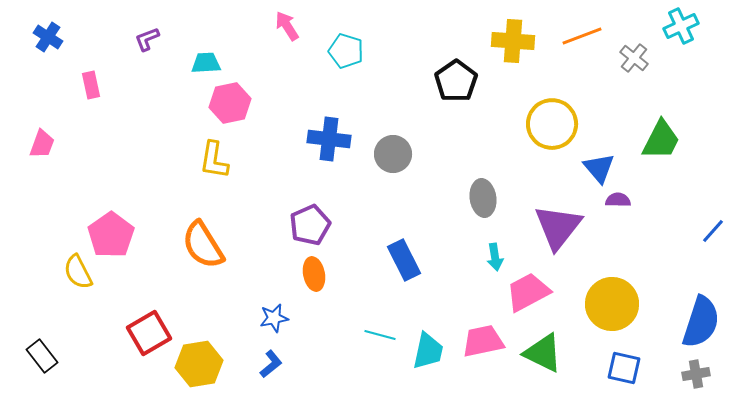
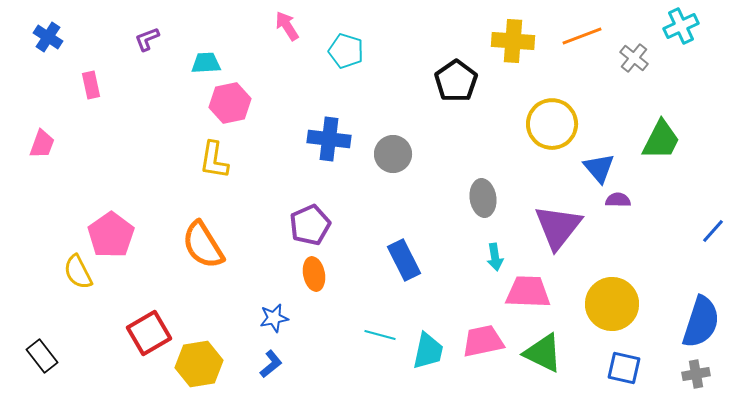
pink trapezoid at (528, 292): rotated 30 degrees clockwise
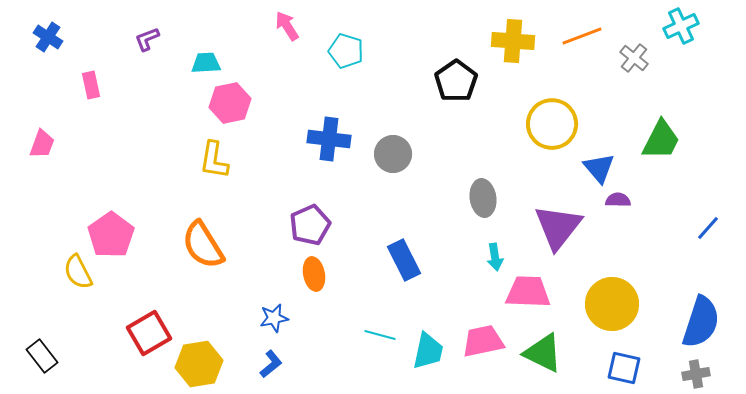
blue line at (713, 231): moved 5 px left, 3 px up
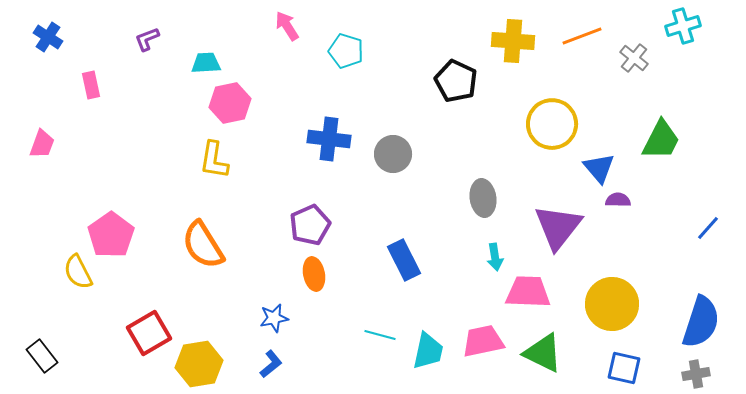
cyan cross at (681, 26): moved 2 px right; rotated 8 degrees clockwise
black pentagon at (456, 81): rotated 12 degrees counterclockwise
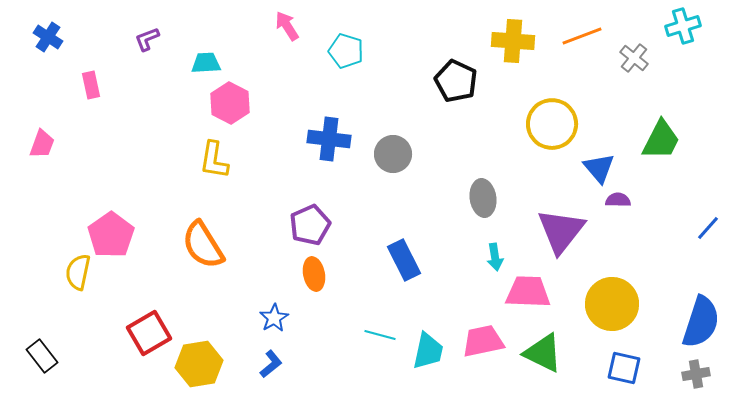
pink hexagon at (230, 103): rotated 21 degrees counterclockwise
purple triangle at (558, 227): moved 3 px right, 4 px down
yellow semicircle at (78, 272): rotated 39 degrees clockwise
blue star at (274, 318): rotated 20 degrees counterclockwise
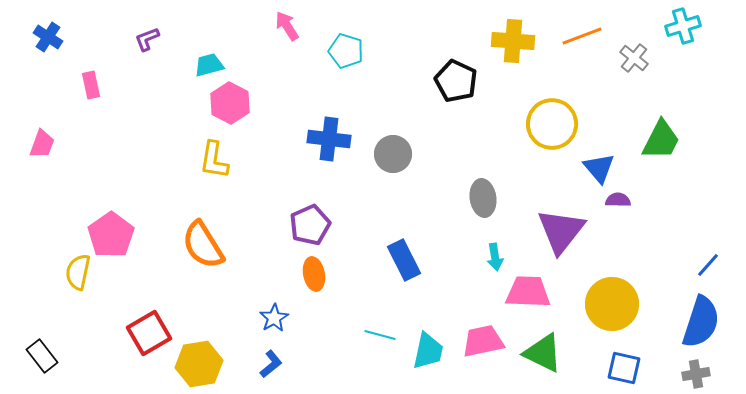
cyan trapezoid at (206, 63): moved 3 px right, 2 px down; rotated 12 degrees counterclockwise
blue line at (708, 228): moved 37 px down
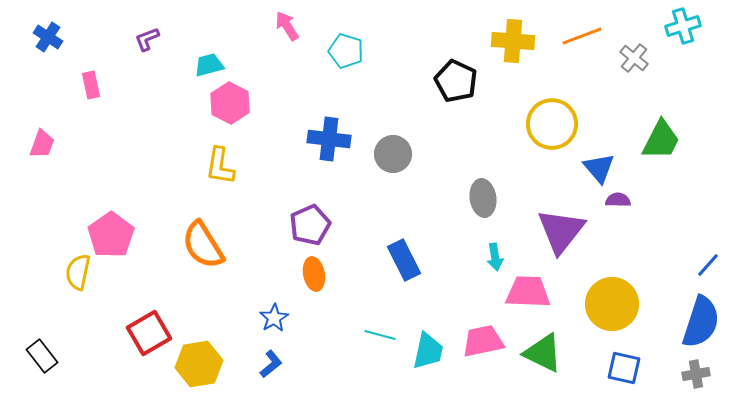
yellow L-shape at (214, 160): moved 6 px right, 6 px down
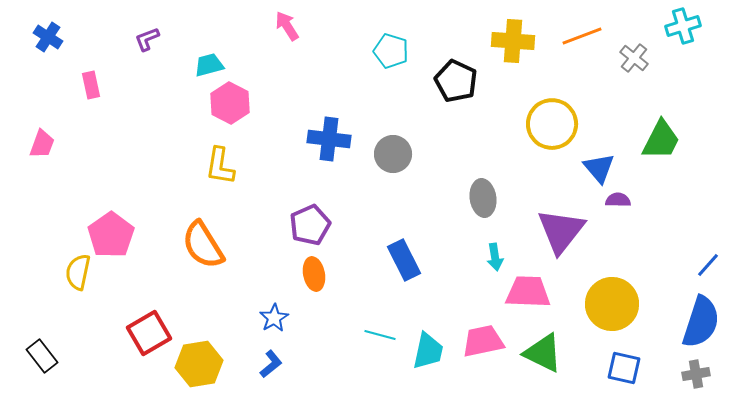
cyan pentagon at (346, 51): moved 45 px right
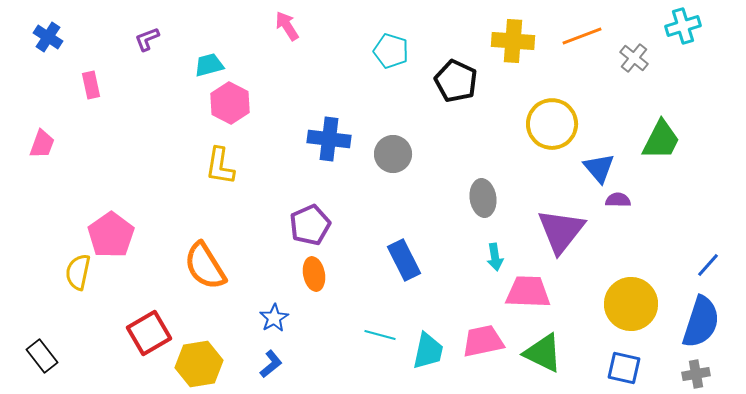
orange semicircle at (203, 245): moved 2 px right, 21 px down
yellow circle at (612, 304): moved 19 px right
